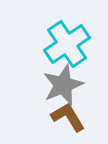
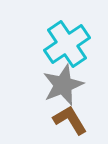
brown L-shape: moved 2 px right, 3 px down
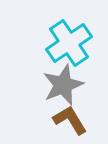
cyan cross: moved 2 px right, 1 px up
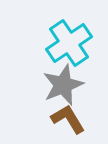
brown L-shape: moved 2 px left, 1 px up
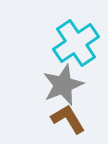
cyan cross: moved 7 px right
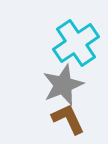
brown L-shape: rotated 6 degrees clockwise
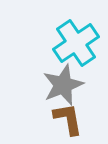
brown L-shape: rotated 15 degrees clockwise
